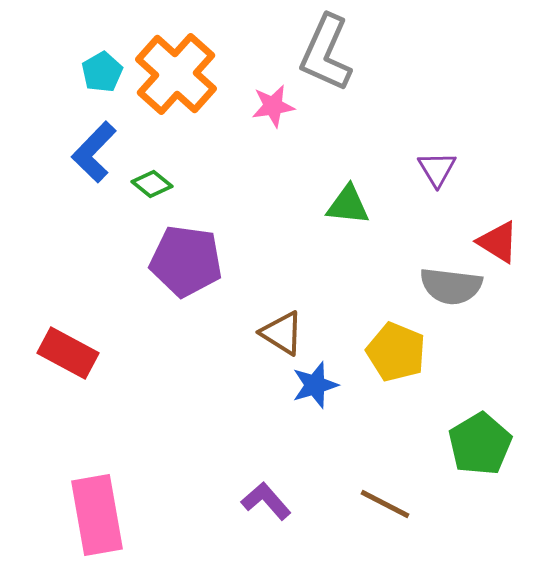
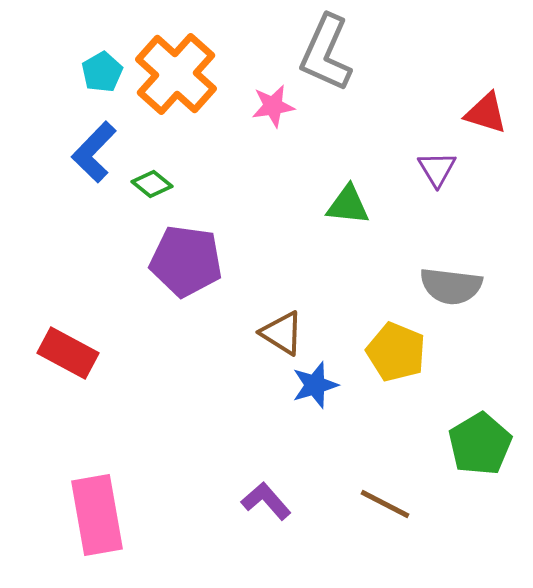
red triangle: moved 12 px left, 129 px up; rotated 15 degrees counterclockwise
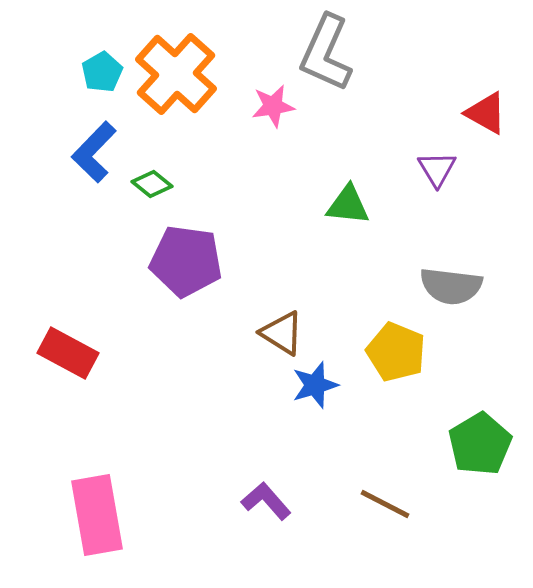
red triangle: rotated 12 degrees clockwise
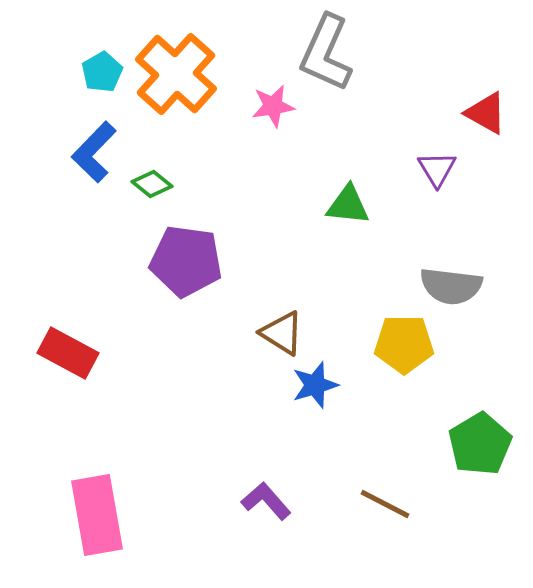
yellow pentagon: moved 8 px right, 8 px up; rotated 22 degrees counterclockwise
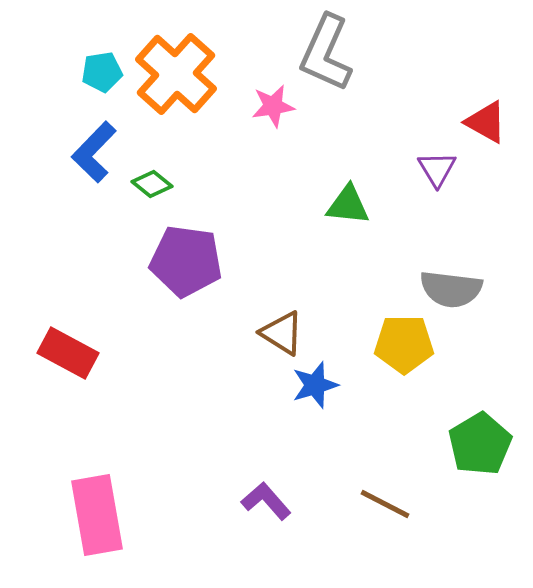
cyan pentagon: rotated 21 degrees clockwise
red triangle: moved 9 px down
gray semicircle: moved 3 px down
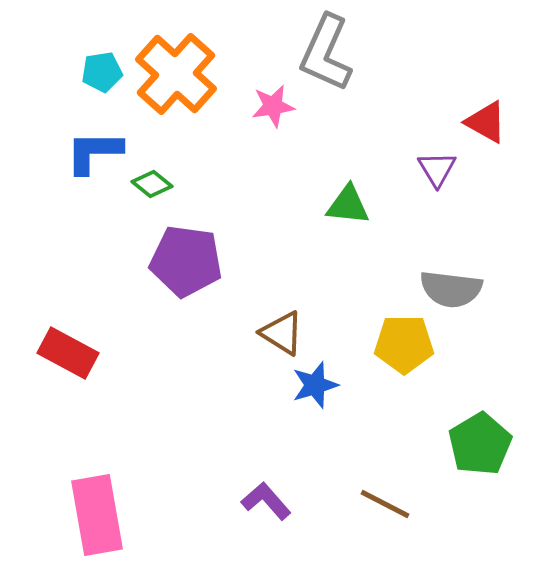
blue L-shape: rotated 46 degrees clockwise
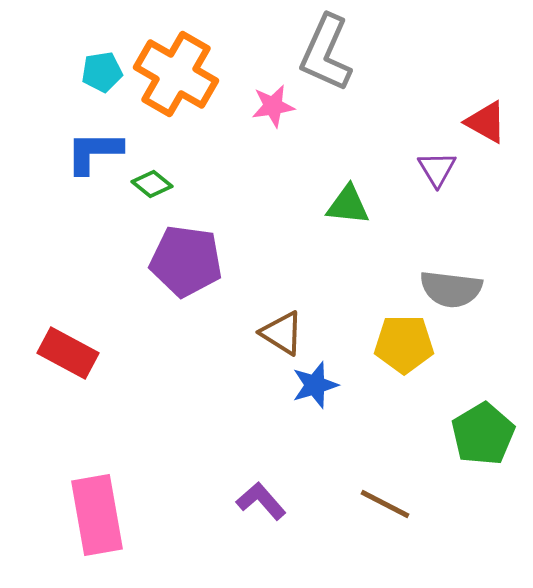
orange cross: rotated 12 degrees counterclockwise
green pentagon: moved 3 px right, 10 px up
purple L-shape: moved 5 px left
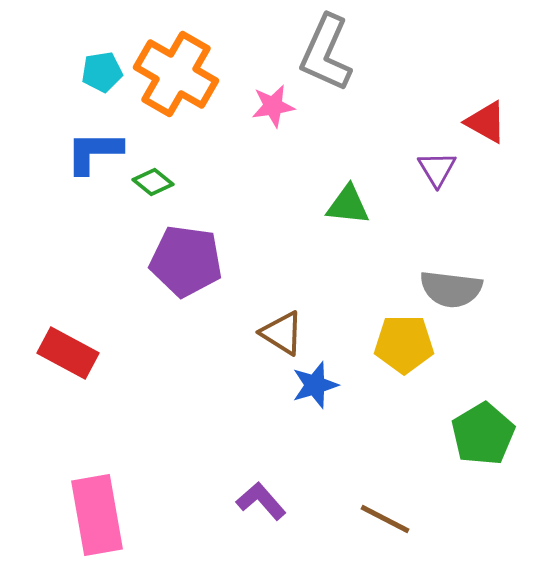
green diamond: moved 1 px right, 2 px up
brown line: moved 15 px down
